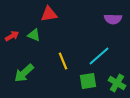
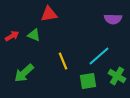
green cross: moved 7 px up
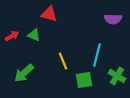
red triangle: rotated 24 degrees clockwise
cyan line: moved 2 px left, 1 px up; rotated 35 degrees counterclockwise
green square: moved 4 px left, 1 px up
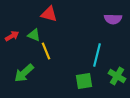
yellow line: moved 17 px left, 10 px up
green square: moved 1 px down
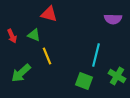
red arrow: rotated 96 degrees clockwise
yellow line: moved 1 px right, 5 px down
cyan line: moved 1 px left
green arrow: moved 3 px left
green square: rotated 30 degrees clockwise
